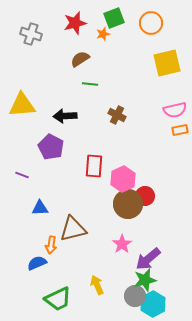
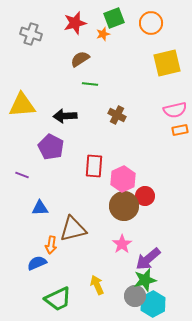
brown circle: moved 4 px left, 2 px down
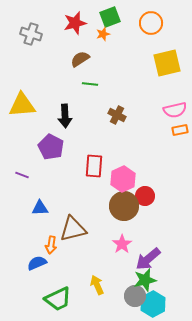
green square: moved 4 px left, 1 px up
black arrow: rotated 90 degrees counterclockwise
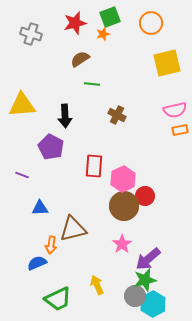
green line: moved 2 px right
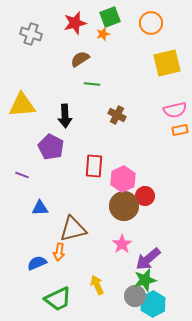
orange arrow: moved 8 px right, 7 px down
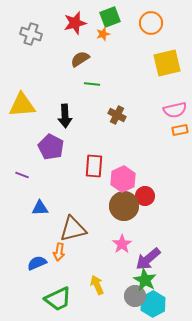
green star: rotated 30 degrees counterclockwise
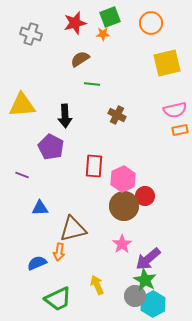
orange star: rotated 16 degrees clockwise
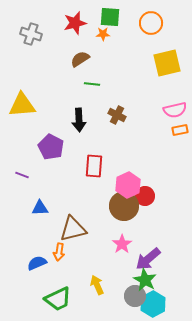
green square: rotated 25 degrees clockwise
black arrow: moved 14 px right, 4 px down
pink hexagon: moved 5 px right, 6 px down
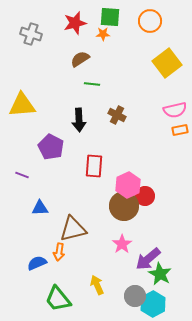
orange circle: moved 1 px left, 2 px up
yellow square: rotated 24 degrees counterclockwise
green star: moved 15 px right, 6 px up
green trapezoid: rotated 76 degrees clockwise
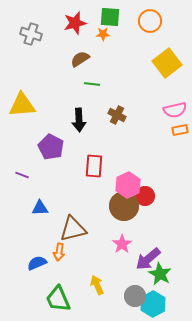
green trapezoid: rotated 16 degrees clockwise
